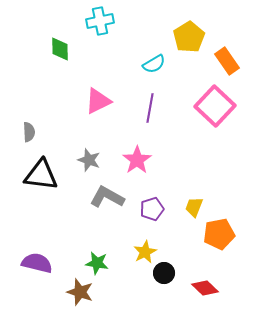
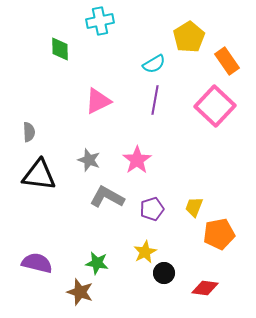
purple line: moved 5 px right, 8 px up
black triangle: moved 2 px left
red diamond: rotated 36 degrees counterclockwise
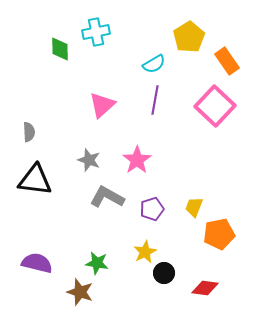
cyan cross: moved 4 px left, 11 px down
pink triangle: moved 4 px right, 4 px down; rotated 16 degrees counterclockwise
black triangle: moved 4 px left, 5 px down
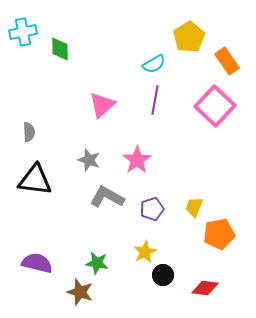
cyan cross: moved 73 px left
black circle: moved 1 px left, 2 px down
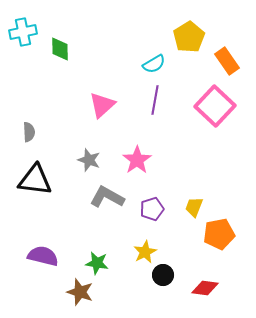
purple semicircle: moved 6 px right, 7 px up
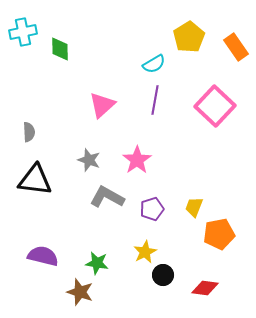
orange rectangle: moved 9 px right, 14 px up
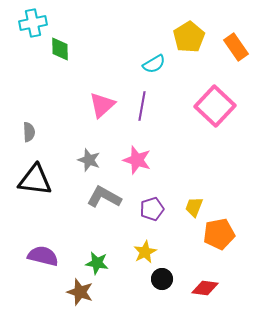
cyan cross: moved 10 px right, 9 px up
purple line: moved 13 px left, 6 px down
pink star: rotated 20 degrees counterclockwise
gray L-shape: moved 3 px left
black circle: moved 1 px left, 4 px down
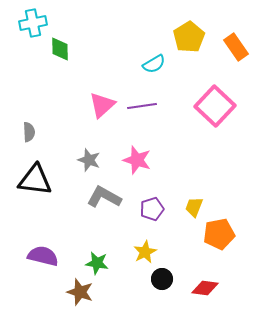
purple line: rotated 72 degrees clockwise
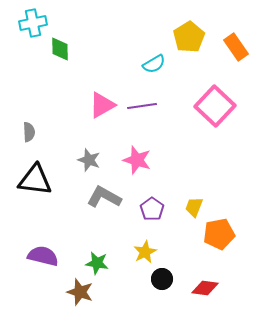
pink triangle: rotated 12 degrees clockwise
purple pentagon: rotated 20 degrees counterclockwise
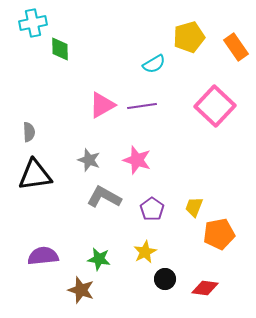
yellow pentagon: rotated 16 degrees clockwise
black triangle: moved 5 px up; rotated 15 degrees counterclockwise
purple semicircle: rotated 20 degrees counterclockwise
green star: moved 2 px right, 4 px up
black circle: moved 3 px right
brown star: moved 1 px right, 2 px up
